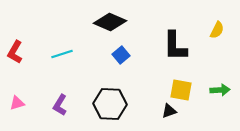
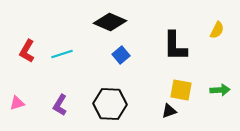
red L-shape: moved 12 px right, 1 px up
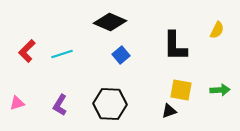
red L-shape: rotated 15 degrees clockwise
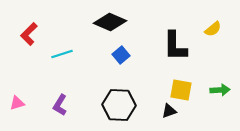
yellow semicircle: moved 4 px left, 1 px up; rotated 24 degrees clockwise
red L-shape: moved 2 px right, 17 px up
black hexagon: moved 9 px right, 1 px down
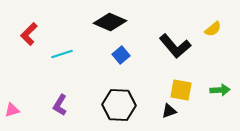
black L-shape: rotated 40 degrees counterclockwise
pink triangle: moved 5 px left, 7 px down
